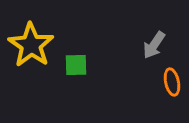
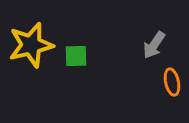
yellow star: rotated 24 degrees clockwise
green square: moved 9 px up
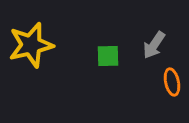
green square: moved 32 px right
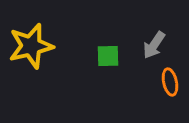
yellow star: moved 1 px down
orange ellipse: moved 2 px left
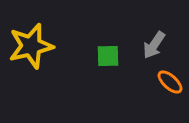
orange ellipse: rotated 36 degrees counterclockwise
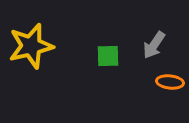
orange ellipse: rotated 36 degrees counterclockwise
